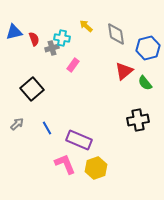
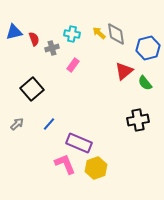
yellow arrow: moved 13 px right, 7 px down
cyan cross: moved 10 px right, 4 px up
blue line: moved 2 px right, 4 px up; rotated 72 degrees clockwise
purple rectangle: moved 3 px down
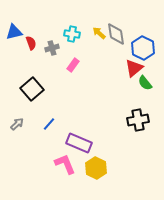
red semicircle: moved 3 px left, 4 px down
blue hexagon: moved 5 px left; rotated 20 degrees counterclockwise
red triangle: moved 10 px right, 3 px up
yellow hexagon: rotated 15 degrees counterclockwise
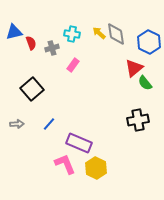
blue hexagon: moved 6 px right, 6 px up
gray arrow: rotated 40 degrees clockwise
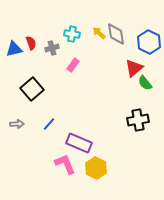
blue triangle: moved 17 px down
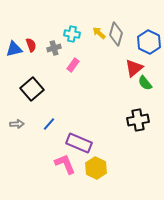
gray diamond: rotated 25 degrees clockwise
red semicircle: moved 2 px down
gray cross: moved 2 px right
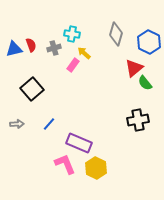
yellow arrow: moved 15 px left, 20 px down
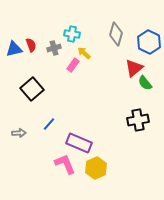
gray arrow: moved 2 px right, 9 px down
yellow hexagon: rotated 10 degrees clockwise
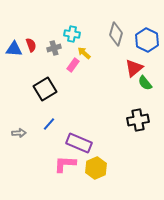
blue hexagon: moved 2 px left, 2 px up
blue triangle: rotated 18 degrees clockwise
black square: moved 13 px right; rotated 10 degrees clockwise
pink L-shape: rotated 65 degrees counterclockwise
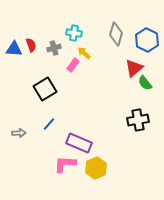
cyan cross: moved 2 px right, 1 px up
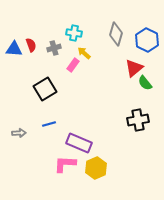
blue line: rotated 32 degrees clockwise
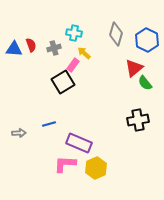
black square: moved 18 px right, 7 px up
